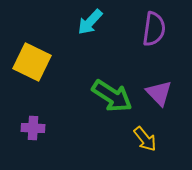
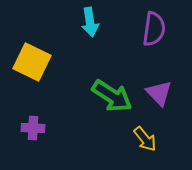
cyan arrow: rotated 52 degrees counterclockwise
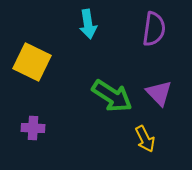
cyan arrow: moved 2 px left, 2 px down
yellow arrow: rotated 12 degrees clockwise
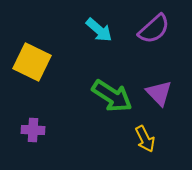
cyan arrow: moved 11 px right, 6 px down; rotated 40 degrees counterclockwise
purple semicircle: rotated 40 degrees clockwise
purple cross: moved 2 px down
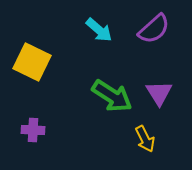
purple triangle: rotated 12 degrees clockwise
